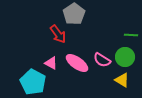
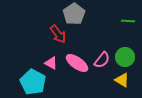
green line: moved 3 px left, 14 px up
pink semicircle: rotated 84 degrees counterclockwise
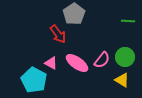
cyan pentagon: moved 1 px right, 2 px up
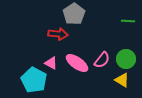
red arrow: rotated 48 degrees counterclockwise
green circle: moved 1 px right, 2 px down
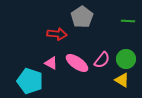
gray pentagon: moved 8 px right, 3 px down
red arrow: moved 1 px left
cyan pentagon: moved 4 px left, 1 px down; rotated 10 degrees counterclockwise
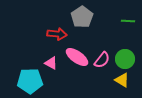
green circle: moved 1 px left
pink ellipse: moved 6 px up
cyan pentagon: rotated 20 degrees counterclockwise
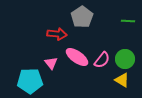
pink triangle: rotated 24 degrees clockwise
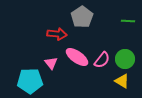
yellow triangle: moved 1 px down
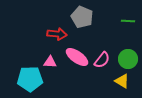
gray pentagon: rotated 15 degrees counterclockwise
green circle: moved 3 px right
pink triangle: moved 1 px left, 1 px up; rotated 48 degrees counterclockwise
cyan pentagon: moved 2 px up
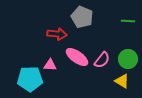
pink triangle: moved 3 px down
